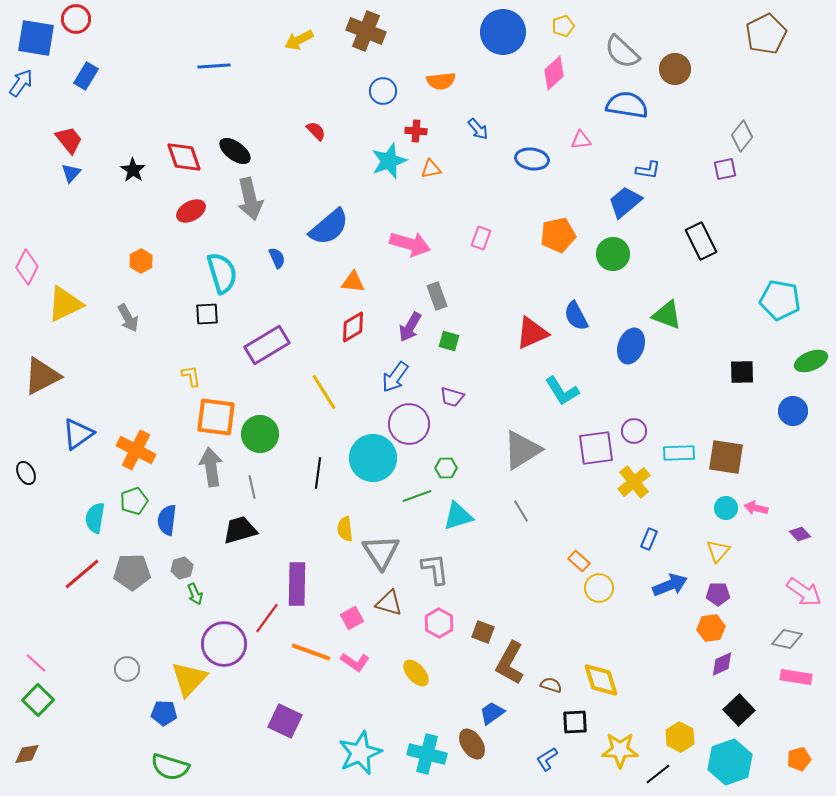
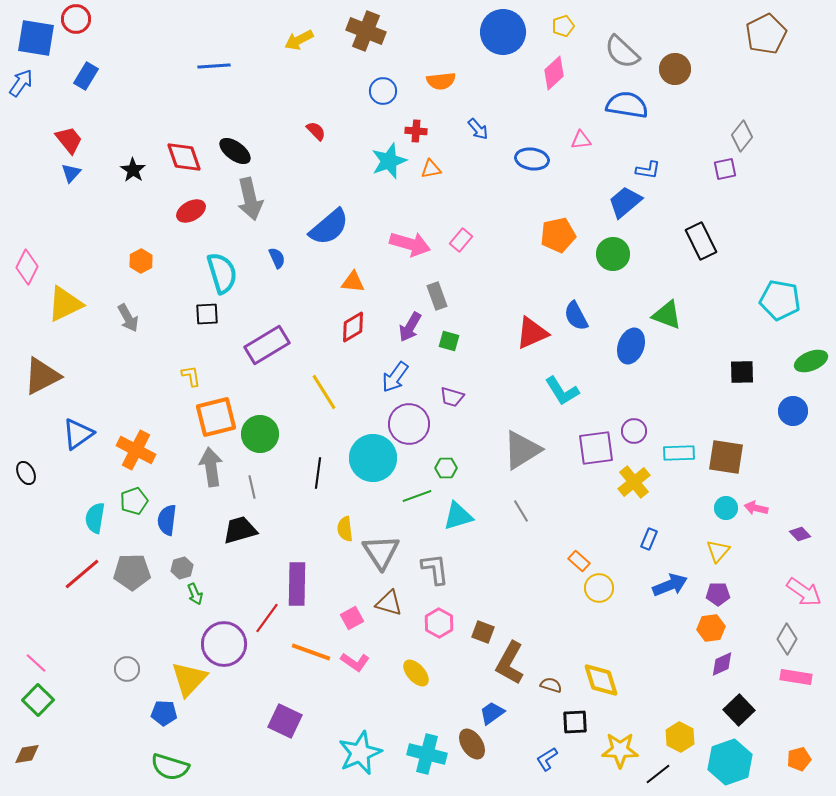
pink rectangle at (481, 238): moved 20 px left, 2 px down; rotated 20 degrees clockwise
orange square at (216, 417): rotated 21 degrees counterclockwise
gray diamond at (787, 639): rotated 72 degrees counterclockwise
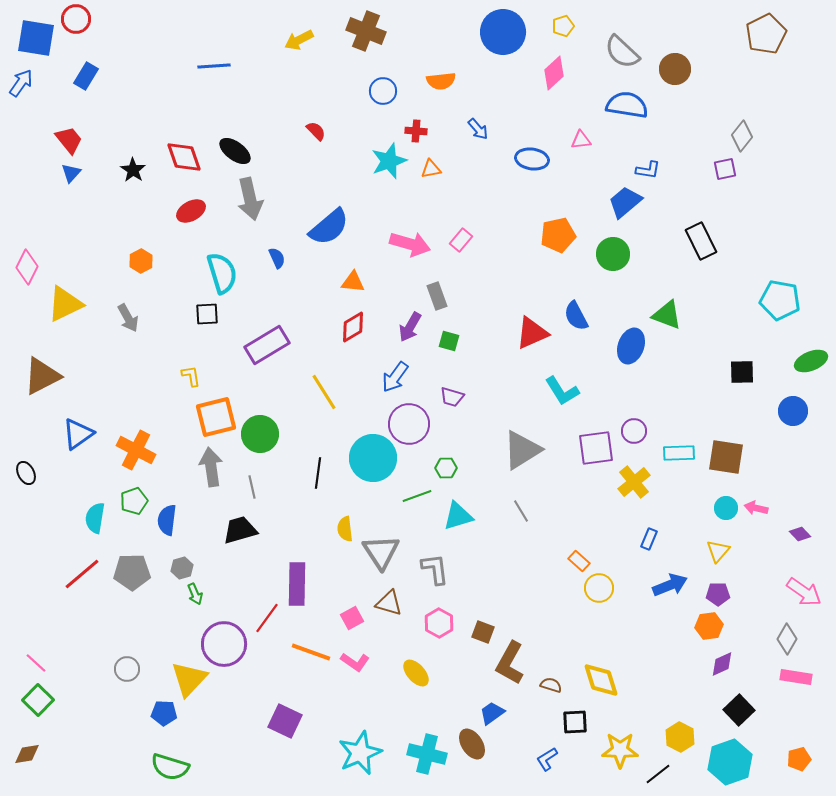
orange hexagon at (711, 628): moved 2 px left, 2 px up
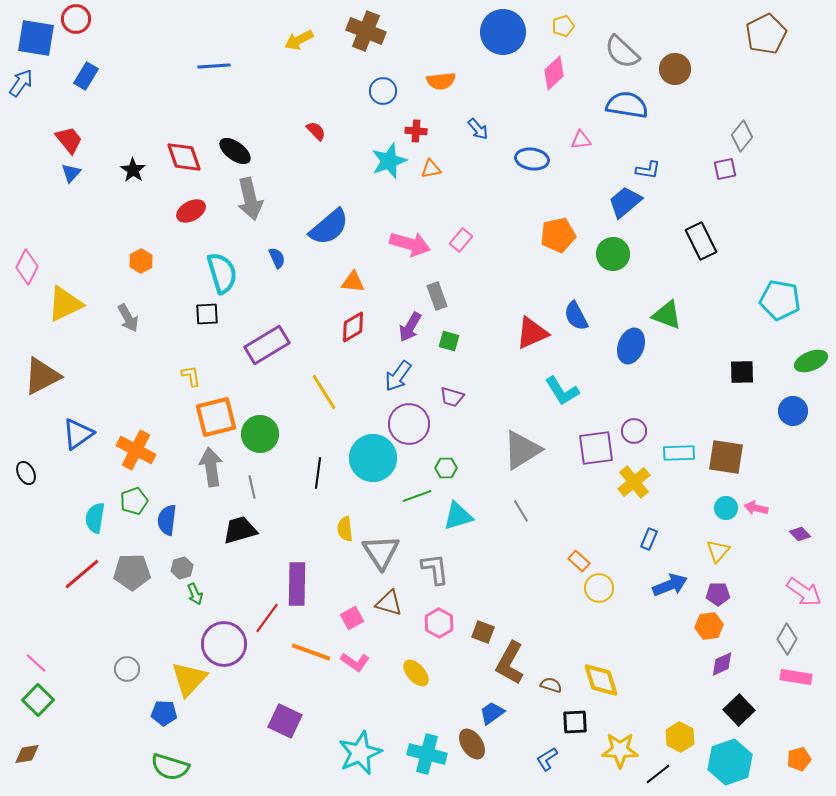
blue arrow at (395, 377): moved 3 px right, 1 px up
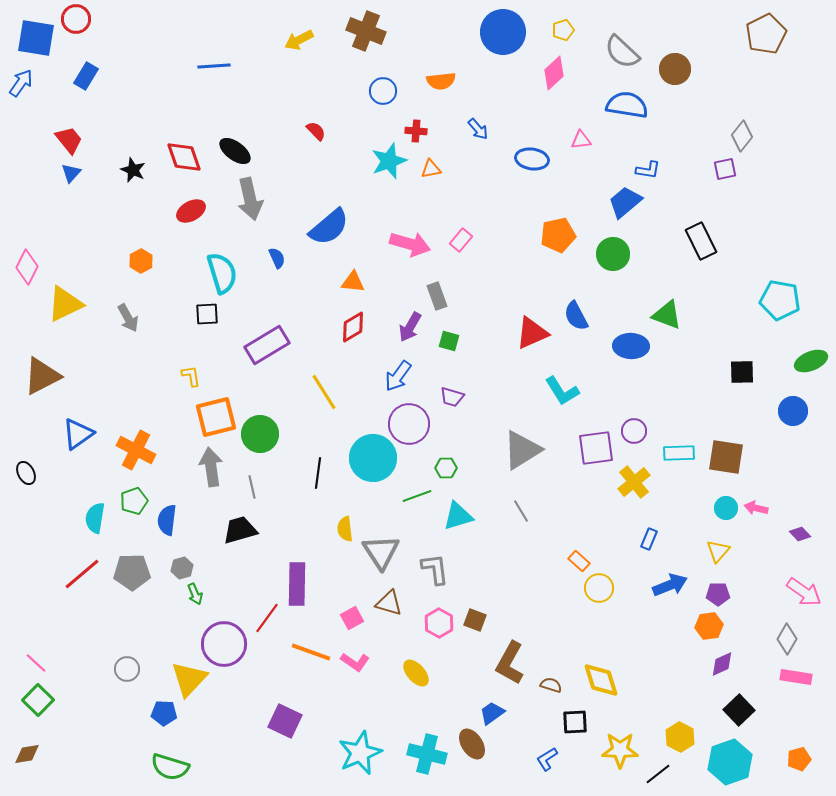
yellow pentagon at (563, 26): moved 4 px down
black star at (133, 170): rotated 10 degrees counterclockwise
blue ellipse at (631, 346): rotated 72 degrees clockwise
brown square at (483, 632): moved 8 px left, 12 px up
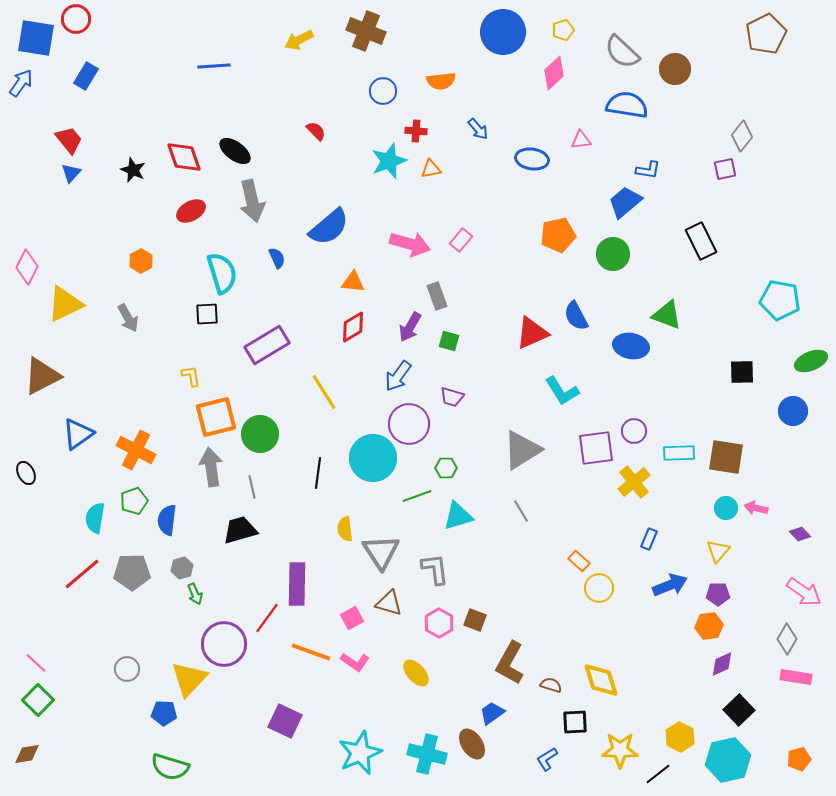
gray arrow at (250, 199): moved 2 px right, 2 px down
blue ellipse at (631, 346): rotated 8 degrees clockwise
cyan hexagon at (730, 762): moved 2 px left, 2 px up; rotated 6 degrees clockwise
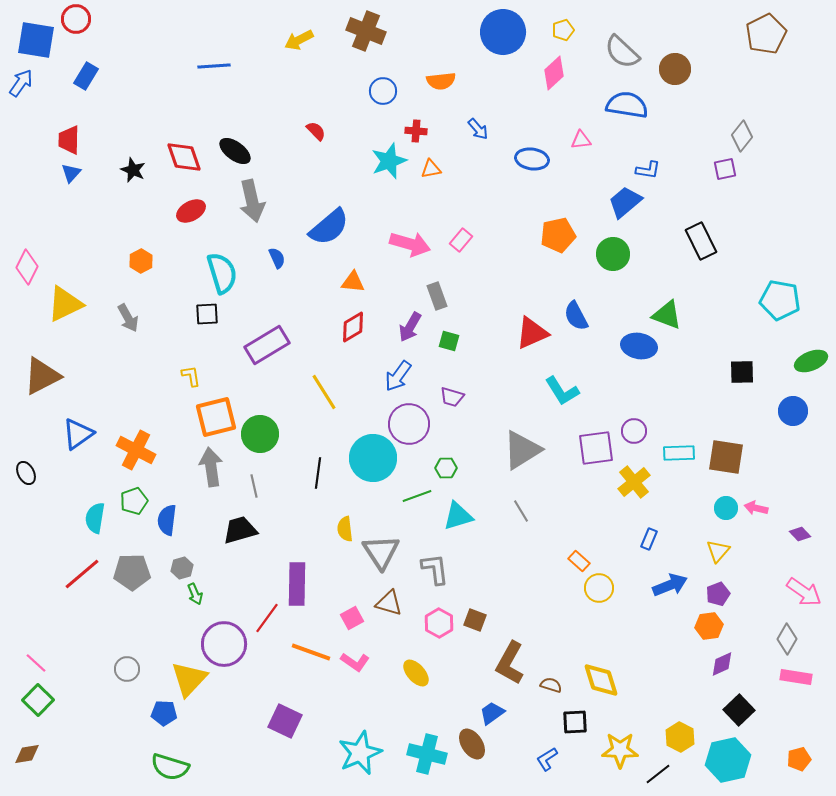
blue square at (36, 38): moved 2 px down
red trapezoid at (69, 140): rotated 140 degrees counterclockwise
blue ellipse at (631, 346): moved 8 px right
gray line at (252, 487): moved 2 px right, 1 px up
purple pentagon at (718, 594): rotated 20 degrees counterclockwise
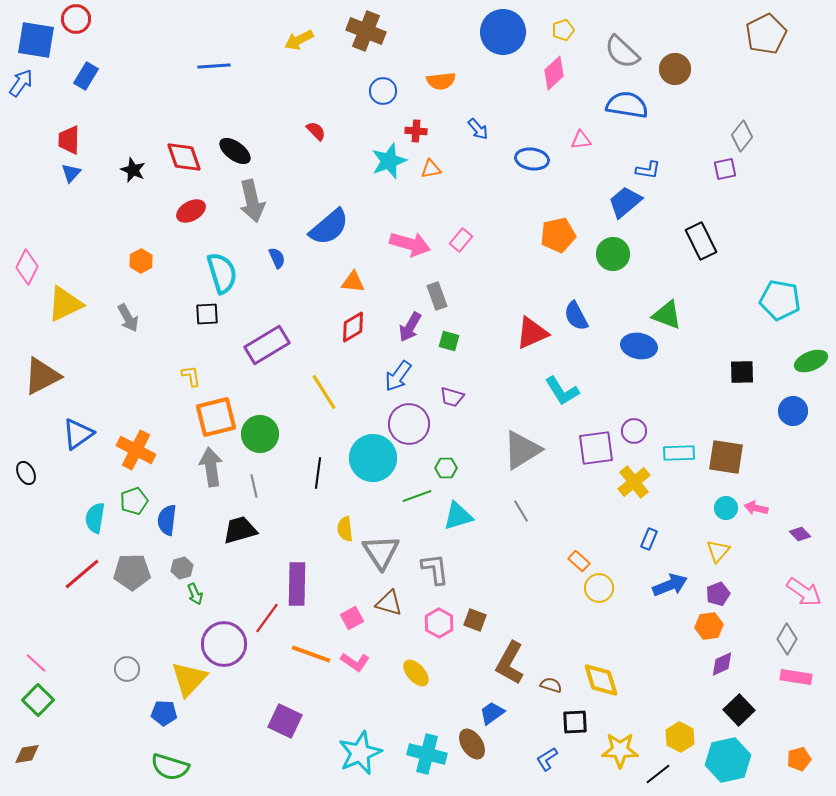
orange line at (311, 652): moved 2 px down
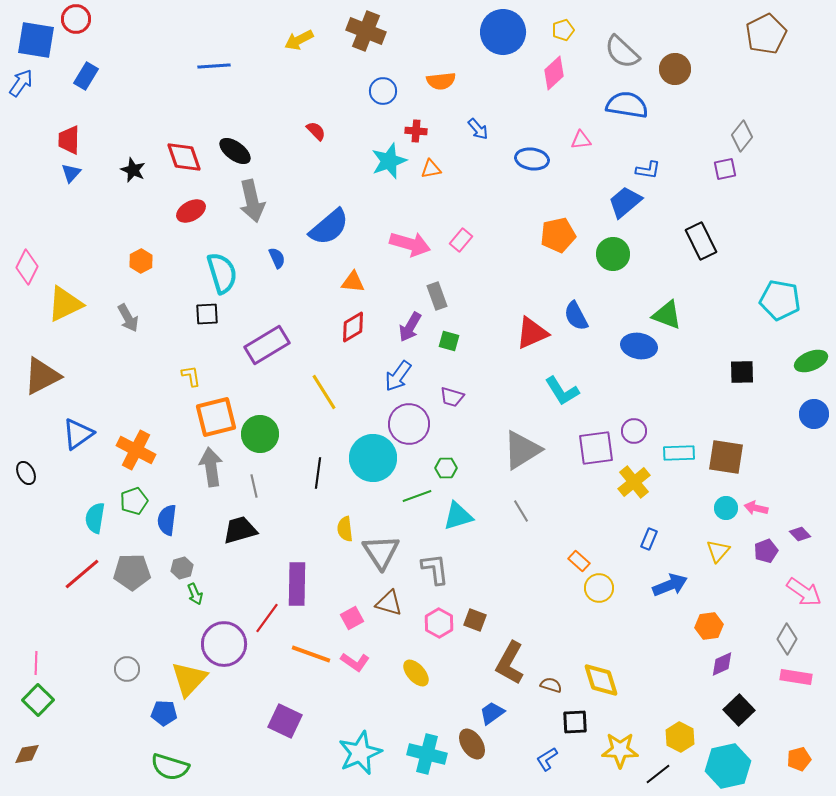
blue circle at (793, 411): moved 21 px right, 3 px down
purple pentagon at (718, 594): moved 48 px right, 43 px up
pink line at (36, 663): rotated 50 degrees clockwise
cyan hexagon at (728, 760): moved 6 px down
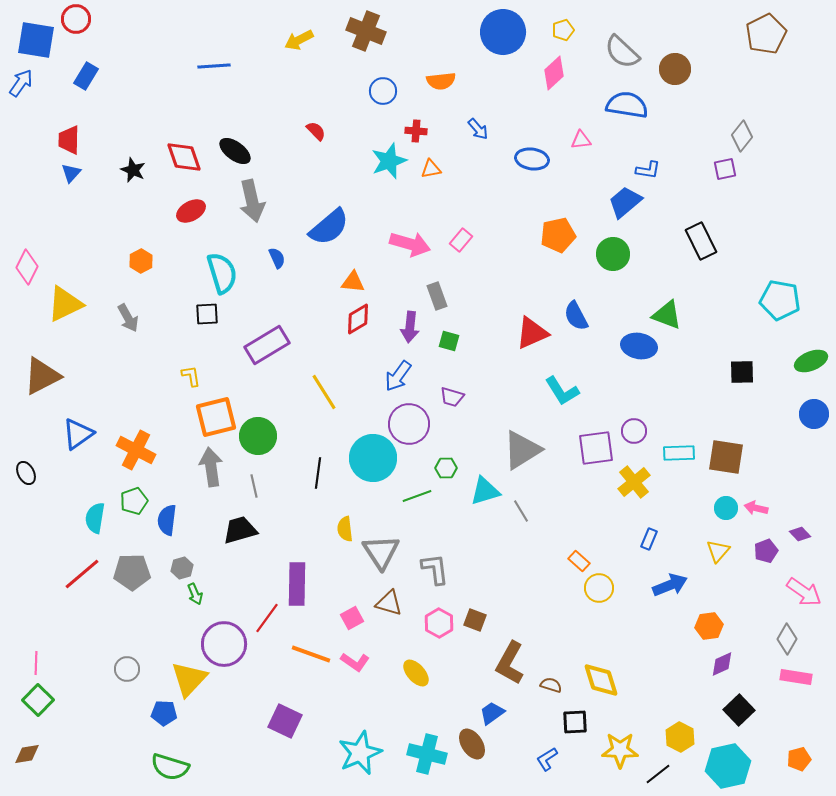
red diamond at (353, 327): moved 5 px right, 8 px up
purple arrow at (410, 327): rotated 24 degrees counterclockwise
green circle at (260, 434): moved 2 px left, 2 px down
cyan triangle at (458, 516): moved 27 px right, 25 px up
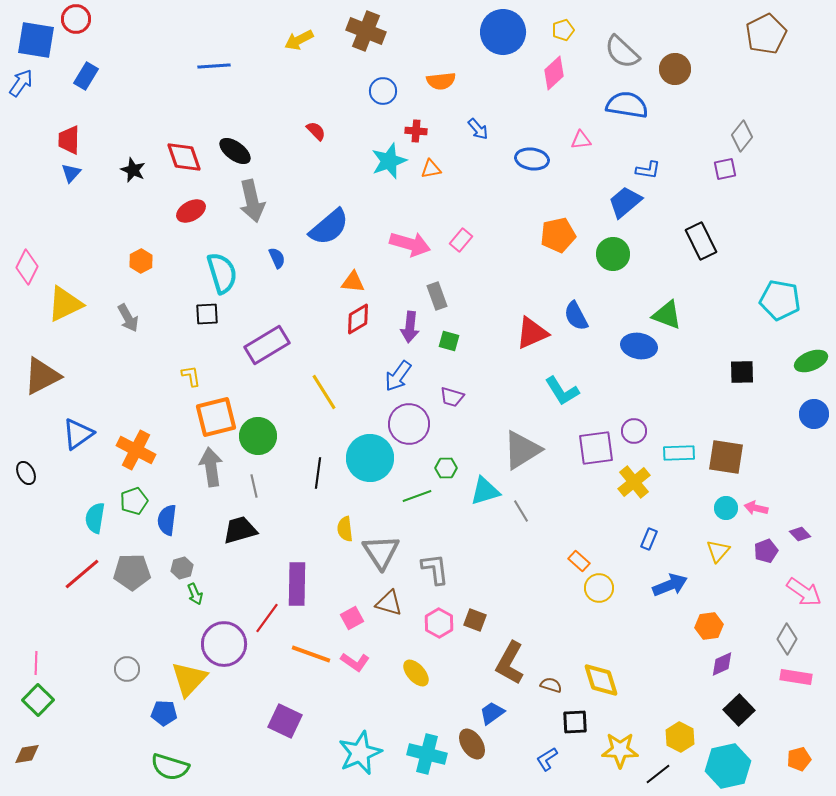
cyan circle at (373, 458): moved 3 px left
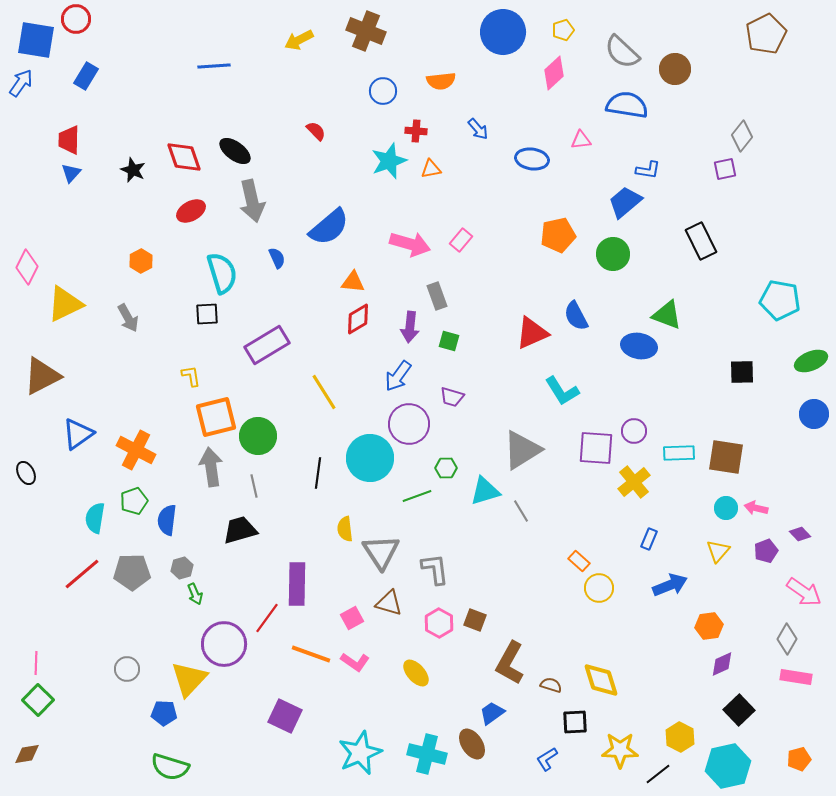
purple square at (596, 448): rotated 12 degrees clockwise
purple square at (285, 721): moved 5 px up
